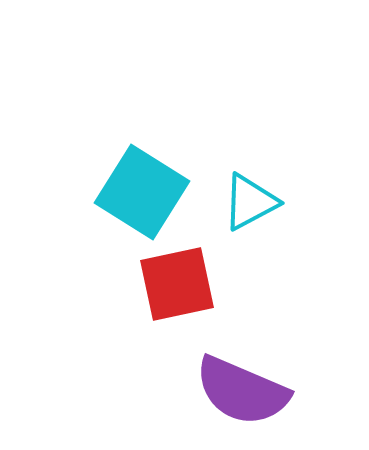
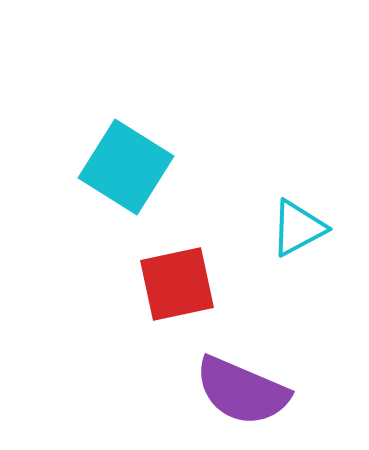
cyan square: moved 16 px left, 25 px up
cyan triangle: moved 48 px right, 26 px down
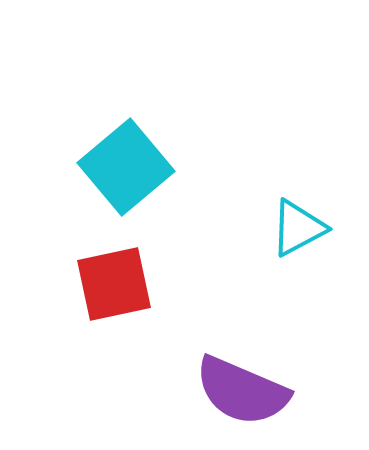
cyan square: rotated 18 degrees clockwise
red square: moved 63 px left
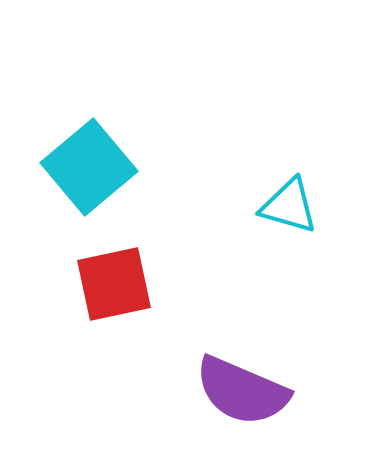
cyan square: moved 37 px left
cyan triangle: moved 9 px left, 22 px up; rotated 44 degrees clockwise
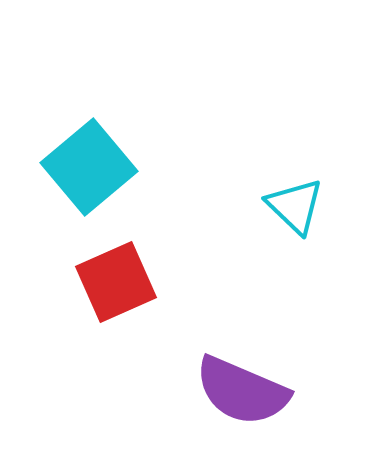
cyan triangle: moved 6 px right; rotated 28 degrees clockwise
red square: moved 2 px right, 2 px up; rotated 12 degrees counterclockwise
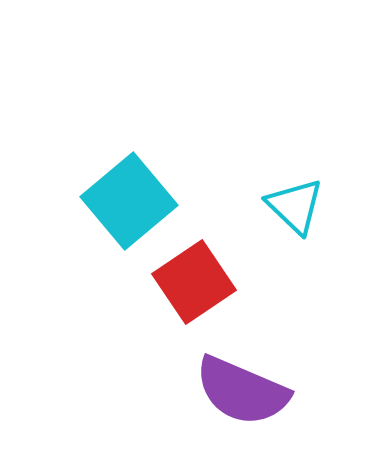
cyan square: moved 40 px right, 34 px down
red square: moved 78 px right; rotated 10 degrees counterclockwise
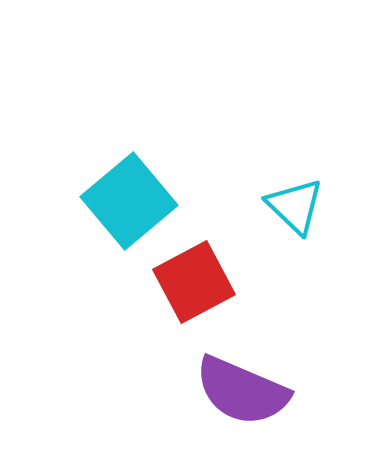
red square: rotated 6 degrees clockwise
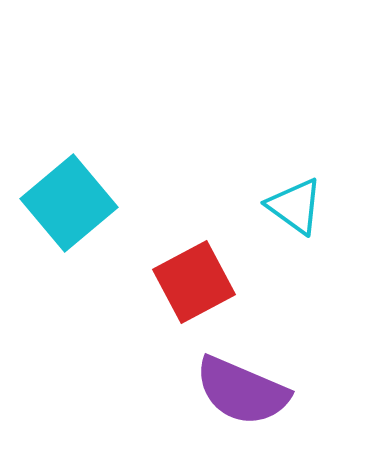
cyan square: moved 60 px left, 2 px down
cyan triangle: rotated 8 degrees counterclockwise
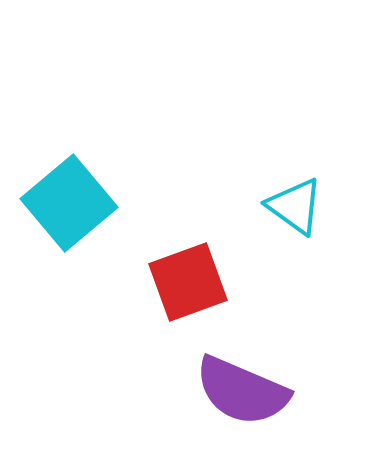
red square: moved 6 px left; rotated 8 degrees clockwise
